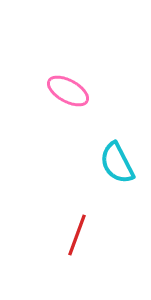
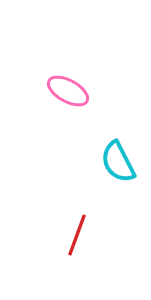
cyan semicircle: moved 1 px right, 1 px up
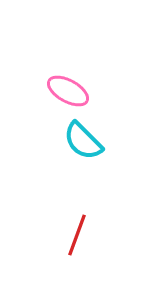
cyan semicircle: moved 35 px left, 21 px up; rotated 18 degrees counterclockwise
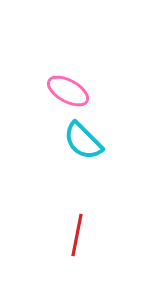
red line: rotated 9 degrees counterclockwise
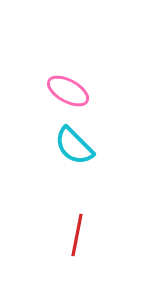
cyan semicircle: moved 9 px left, 5 px down
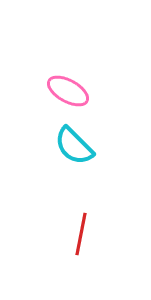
red line: moved 4 px right, 1 px up
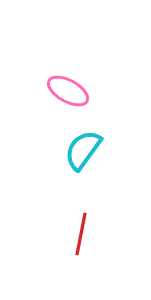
cyan semicircle: moved 9 px right, 4 px down; rotated 81 degrees clockwise
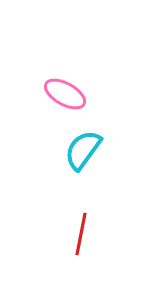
pink ellipse: moved 3 px left, 3 px down
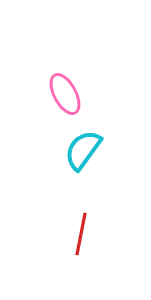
pink ellipse: rotated 33 degrees clockwise
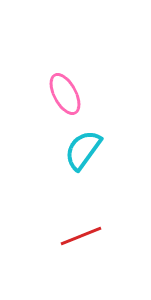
red line: moved 2 px down; rotated 57 degrees clockwise
